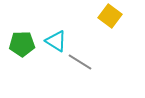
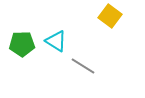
gray line: moved 3 px right, 4 px down
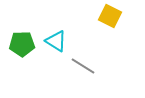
yellow square: rotated 10 degrees counterclockwise
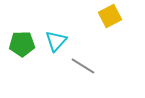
yellow square: rotated 35 degrees clockwise
cyan triangle: rotated 40 degrees clockwise
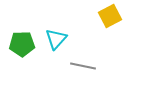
cyan triangle: moved 2 px up
gray line: rotated 20 degrees counterclockwise
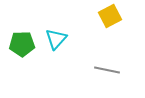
gray line: moved 24 px right, 4 px down
